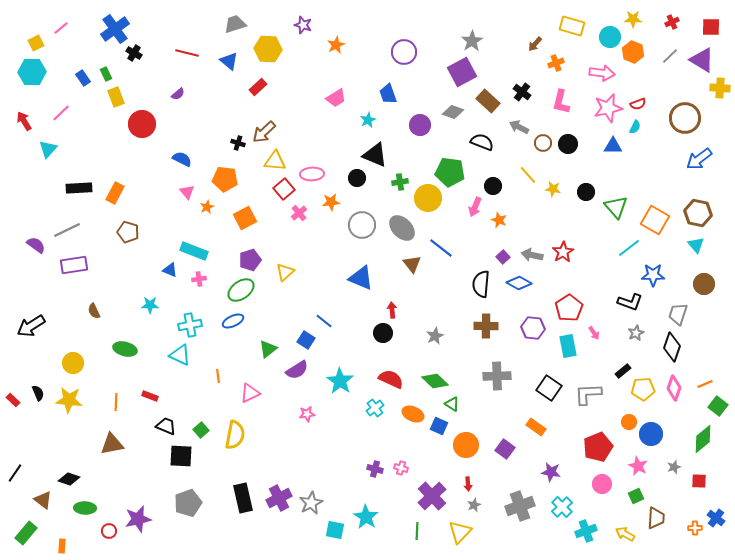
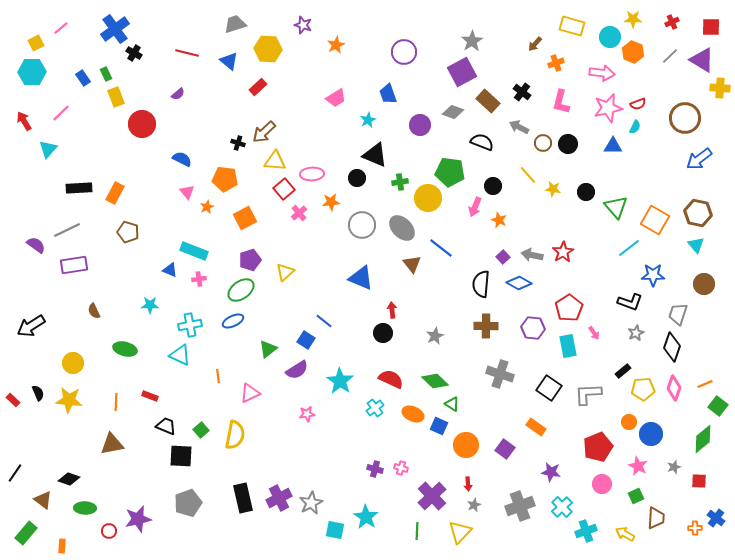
gray cross at (497, 376): moved 3 px right, 2 px up; rotated 20 degrees clockwise
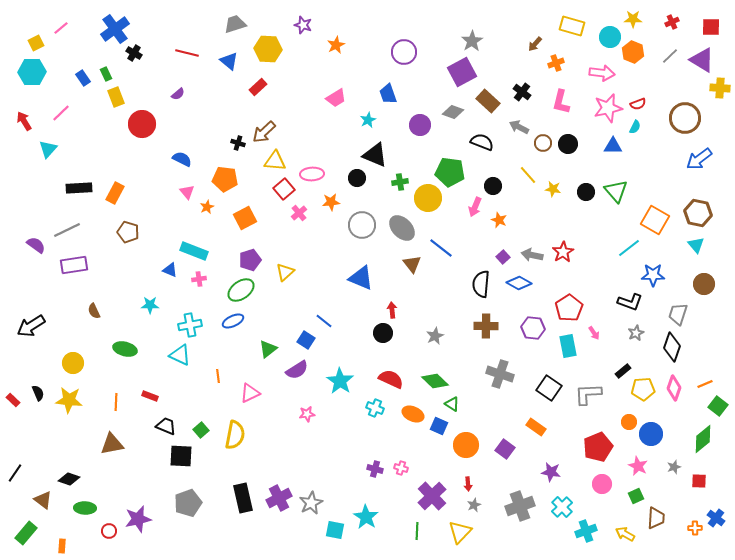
green triangle at (616, 207): moved 16 px up
cyan cross at (375, 408): rotated 30 degrees counterclockwise
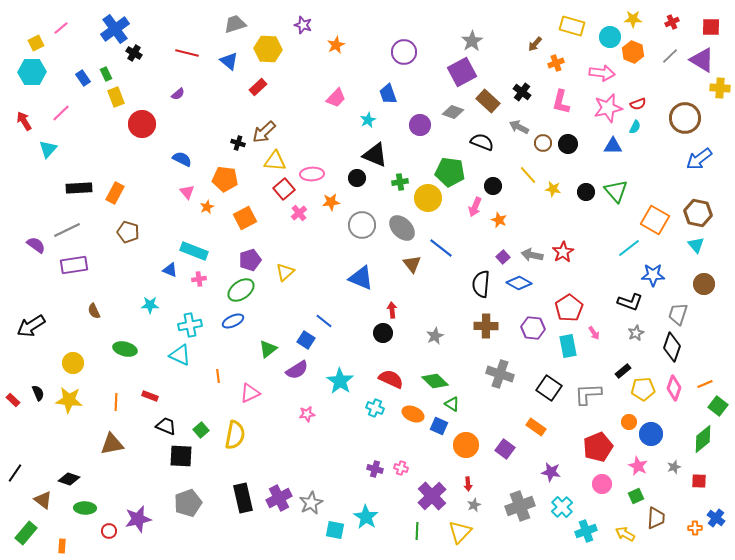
pink trapezoid at (336, 98): rotated 15 degrees counterclockwise
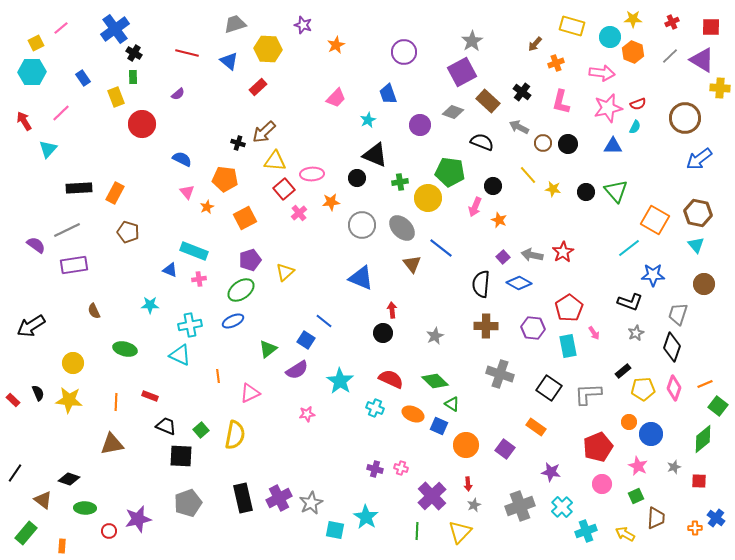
green rectangle at (106, 74): moved 27 px right, 3 px down; rotated 24 degrees clockwise
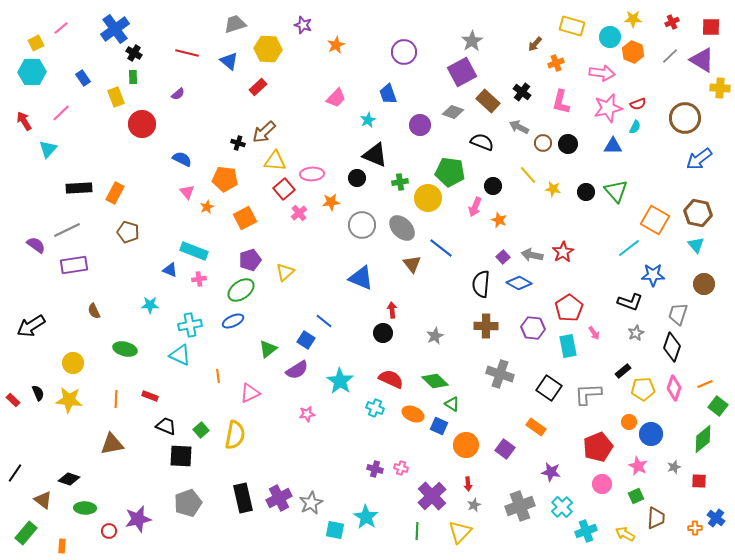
orange line at (116, 402): moved 3 px up
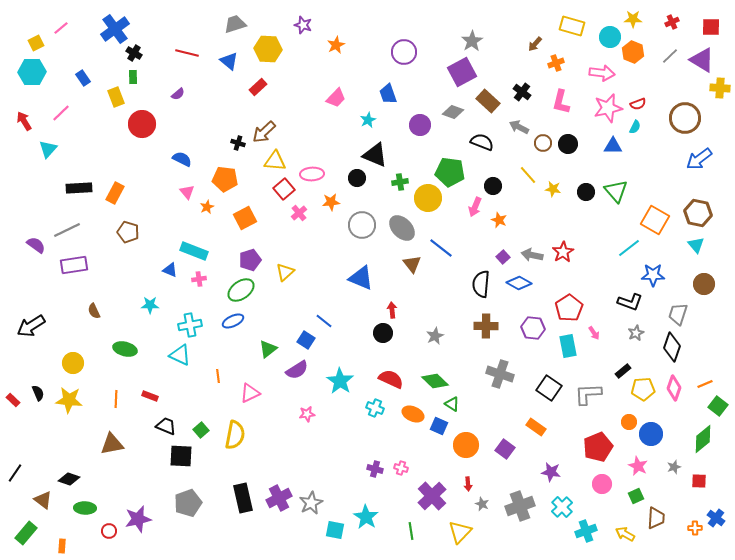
gray star at (474, 505): moved 8 px right, 1 px up; rotated 24 degrees counterclockwise
green line at (417, 531): moved 6 px left; rotated 12 degrees counterclockwise
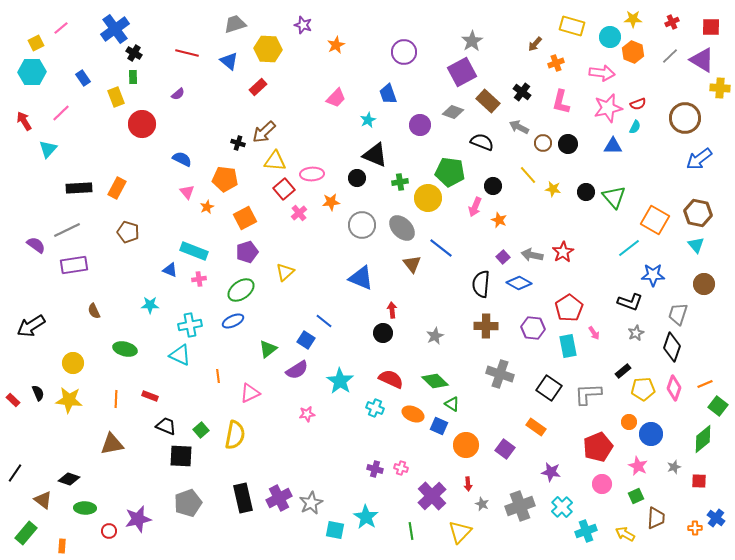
green triangle at (616, 191): moved 2 px left, 6 px down
orange rectangle at (115, 193): moved 2 px right, 5 px up
purple pentagon at (250, 260): moved 3 px left, 8 px up
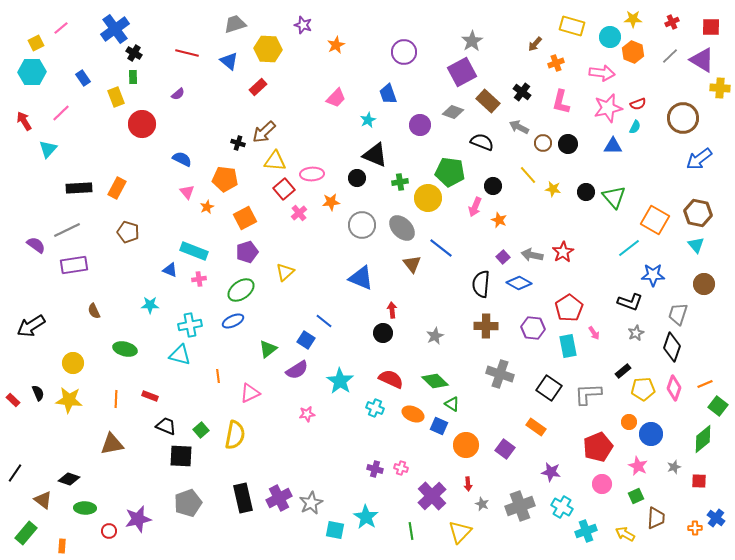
brown circle at (685, 118): moved 2 px left
cyan triangle at (180, 355): rotated 10 degrees counterclockwise
cyan cross at (562, 507): rotated 15 degrees counterclockwise
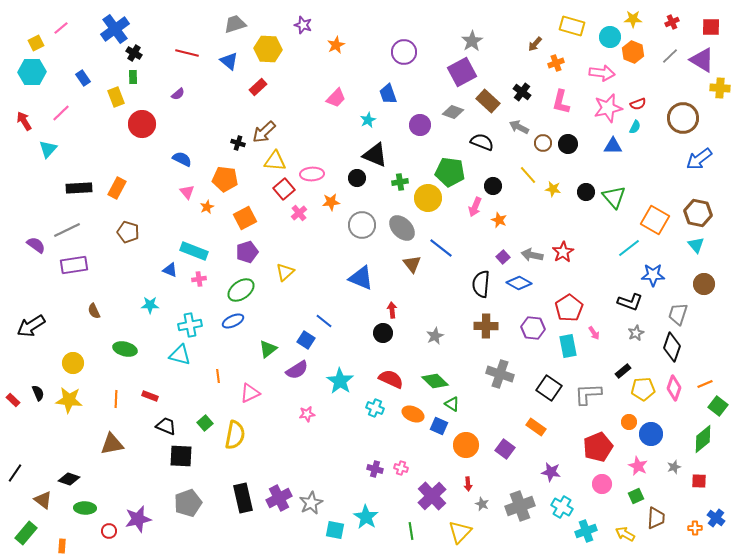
green square at (201, 430): moved 4 px right, 7 px up
